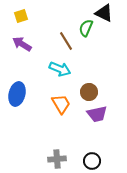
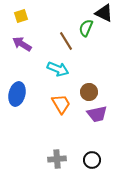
cyan arrow: moved 2 px left
black circle: moved 1 px up
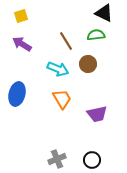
green semicircle: moved 10 px right, 7 px down; rotated 60 degrees clockwise
brown circle: moved 1 px left, 28 px up
orange trapezoid: moved 1 px right, 5 px up
gray cross: rotated 18 degrees counterclockwise
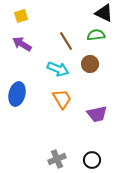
brown circle: moved 2 px right
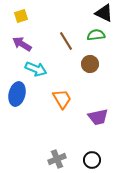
cyan arrow: moved 22 px left
purple trapezoid: moved 1 px right, 3 px down
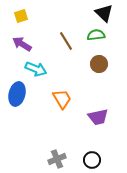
black triangle: rotated 18 degrees clockwise
brown circle: moved 9 px right
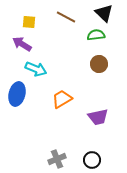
yellow square: moved 8 px right, 6 px down; rotated 24 degrees clockwise
brown line: moved 24 px up; rotated 30 degrees counterclockwise
orange trapezoid: rotated 90 degrees counterclockwise
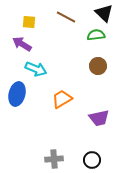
brown circle: moved 1 px left, 2 px down
purple trapezoid: moved 1 px right, 1 px down
gray cross: moved 3 px left; rotated 18 degrees clockwise
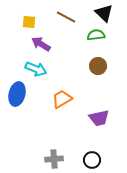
purple arrow: moved 19 px right
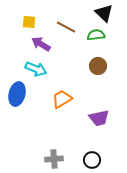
brown line: moved 10 px down
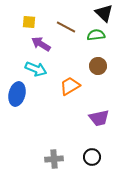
orange trapezoid: moved 8 px right, 13 px up
black circle: moved 3 px up
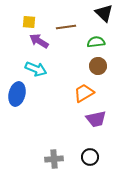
brown line: rotated 36 degrees counterclockwise
green semicircle: moved 7 px down
purple arrow: moved 2 px left, 3 px up
orange trapezoid: moved 14 px right, 7 px down
purple trapezoid: moved 3 px left, 1 px down
black circle: moved 2 px left
